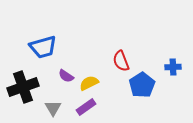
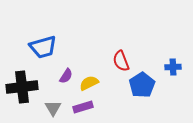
purple semicircle: rotated 91 degrees counterclockwise
black cross: moved 1 px left; rotated 12 degrees clockwise
purple rectangle: moved 3 px left; rotated 18 degrees clockwise
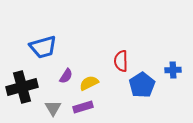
red semicircle: rotated 20 degrees clockwise
blue cross: moved 3 px down
black cross: rotated 8 degrees counterclockwise
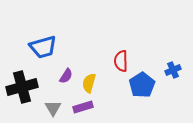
blue cross: rotated 21 degrees counterclockwise
yellow semicircle: rotated 48 degrees counterclockwise
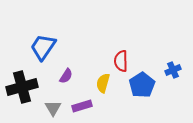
blue trapezoid: rotated 140 degrees clockwise
yellow semicircle: moved 14 px right
purple rectangle: moved 1 px left, 1 px up
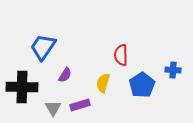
red semicircle: moved 6 px up
blue cross: rotated 28 degrees clockwise
purple semicircle: moved 1 px left, 1 px up
black cross: rotated 16 degrees clockwise
purple rectangle: moved 2 px left, 1 px up
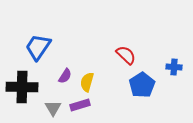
blue trapezoid: moved 5 px left
red semicircle: moved 5 px right; rotated 135 degrees clockwise
blue cross: moved 1 px right, 3 px up
purple semicircle: moved 1 px down
yellow semicircle: moved 16 px left, 1 px up
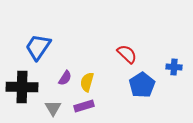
red semicircle: moved 1 px right, 1 px up
purple semicircle: moved 2 px down
purple rectangle: moved 4 px right, 1 px down
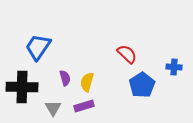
purple semicircle: rotated 49 degrees counterclockwise
